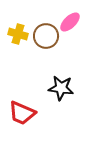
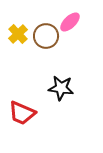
yellow cross: rotated 30 degrees clockwise
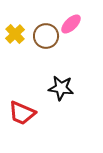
pink ellipse: moved 1 px right, 2 px down
yellow cross: moved 3 px left
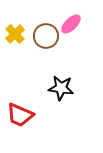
red trapezoid: moved 2 px left, 2 px down
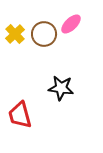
brown circle: moved 2 px left, 2 px up
red trapezoid: rotated 52 degrees clockwise
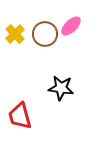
pink ellipse: moved 2 px down
brown circle: moved 1 px right
red trapezoid: moved 1 px down
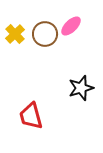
black star: moved 20 px right; rotated 25 degrees counterclockwise
red trapezoid: moved 11 px right
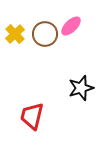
red trapezoid: moved 1 px right; rotated 28 degrees clockwise
